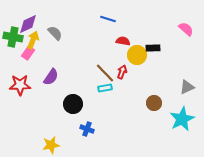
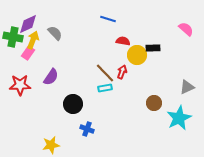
cyan star: moved 3 px left, 1 px up
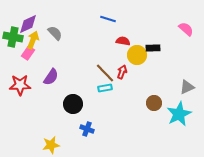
cyan star: moved 4 px up
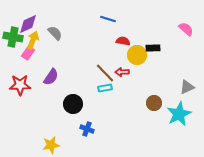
red arrow: rotated 112 degrees counterclockwise
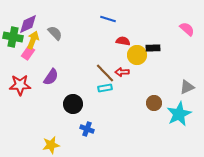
pink semicircle: moved 1 px right
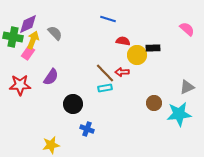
cyan star: rotated 20 degrees clockwise
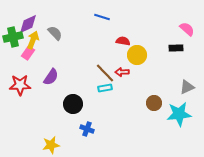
blue line: moved 6 px left, 2 px up
green cross: rotated 24 degrees counterclockwise
black rectangle: moved 23 px right
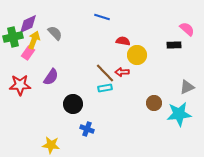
yellow arrow: moved 1 px right
black rectangle: moved 2 px left, 3 px up
yellow star: rotated 18 degrees clockwise
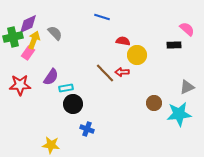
cyan rectangle: moved 39 px left
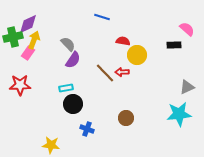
gray semicircle: moved 13 px right, 11 px down
purple semicircle: moved 22 px right, 17 px up
brown circle: moved 28 px left, 15 px down
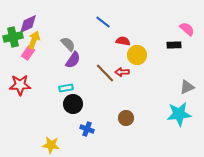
blue line: moved 1 px right, 5 px down; rotated 21 degrees clockwise
